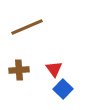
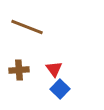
brown line: rotated 44 degrees clockwise
blue square: moved 3 px left
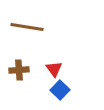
brown line: rotated 12 degrees counterclockwise
blue square: moved 1 px down
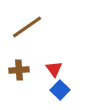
brown line: rotated 44 degrees counterclockwise
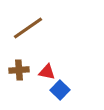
brown line: moved 1 px right, 1 px down
red triangle: moved 7 px left, 3 px down; rotated 42 degrees counterclockwise
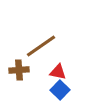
brown line: moved 13 px right, 18 px down
red triangle: moved 11 px right
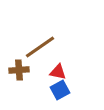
brown line: moved 1 px left, 1 px down
blue square: rotated 18 degrees clockwise
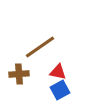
brown cross: moved 4 px down
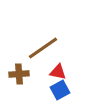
brown line: moved 3 px right, 1 px down
